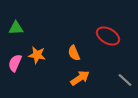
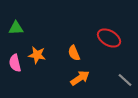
red ellipse: moved 1 px right, 2 px down
pink semicircle: rotated 36 degrees counterclockwise
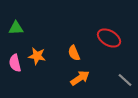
orange star: moved 1 px down
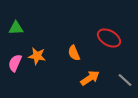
pink semicircle: rotated 36 degrees clockwise
orange arrow: moved 10 px right
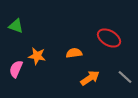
green triangle: moved 2 px up; rotated 21 degrees clockwise
orange semicircle: rotated 105 degrees clockwise
pink semicircle: moved 1 px right, 6 px down
gray line: moved 3 px up
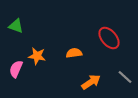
red ellipse: rotated 20 degrees clockwise
orange arrow: moved 1 px right, 4 px down
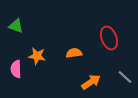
red ellipse: rotated 20 degrees clockwise
pink semicircle: rotated 24 degrees counterclockwise
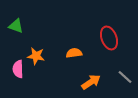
orange star: moved 1 px left
pink semicircle: moved 2 px right
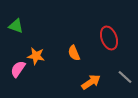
orange semicircle: rotated 105 degrees counterclockwise
pink semicircle: rotated 36 degrees clockwise
